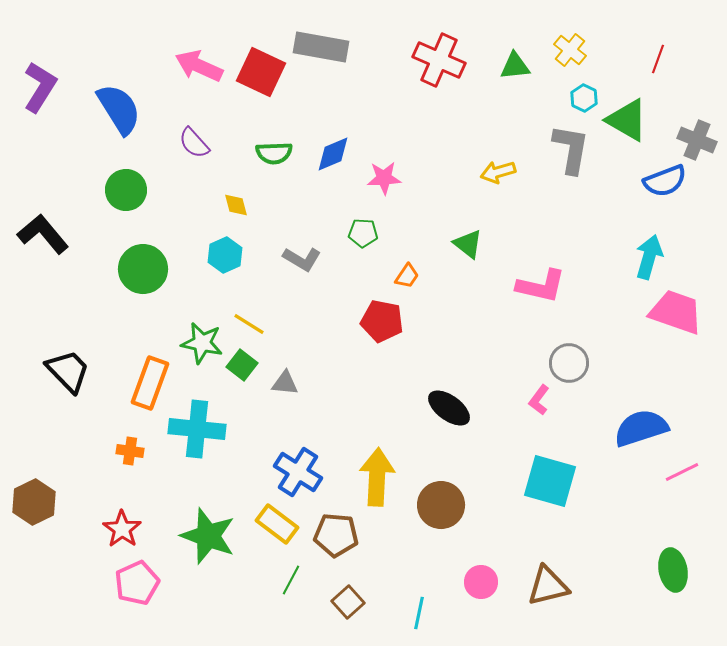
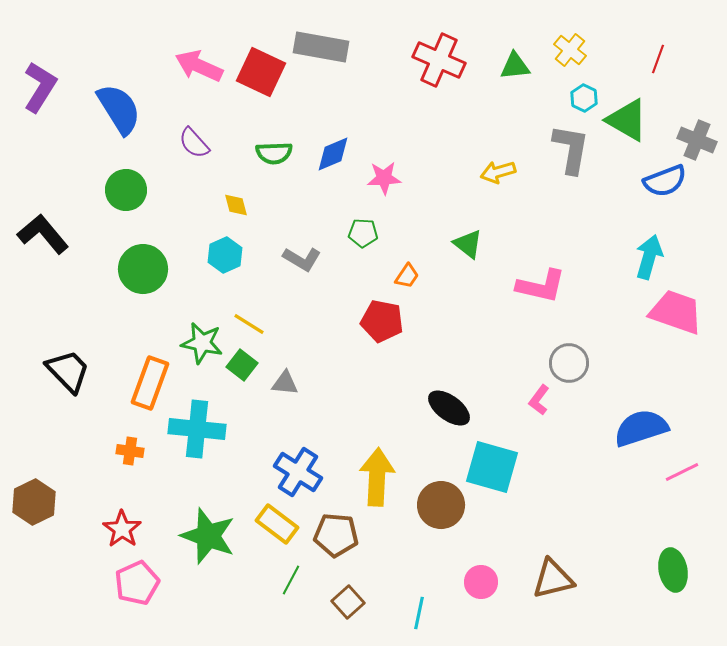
cyan square at (550, 481): moved 58 px left, 14 px up
brown triangle at (548, 586): moved 5 px right, 7 px up
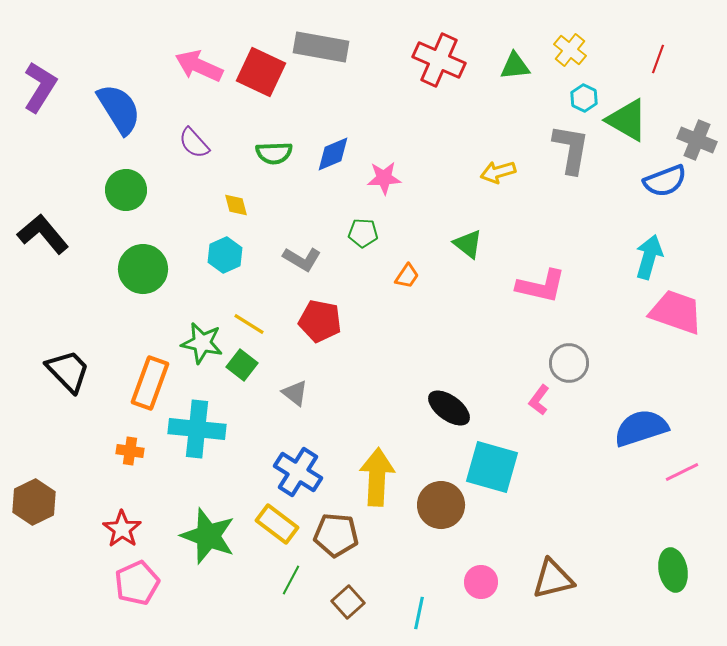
red pentagon at (382, 321): moved 62 px left
gray triangle at (285, 383): moved 10 px right, 10 px down; rotated 32 degrees clockwise
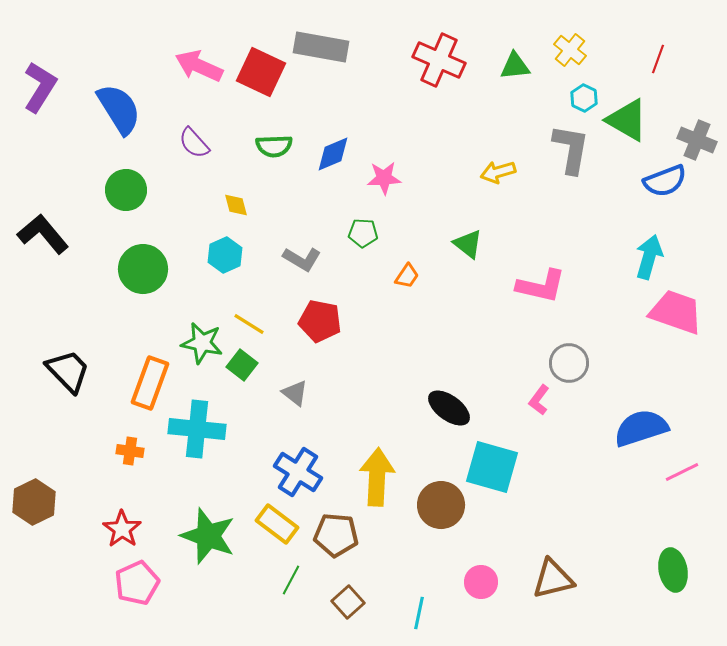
green semicircle at (274, 153): moved 7 px up
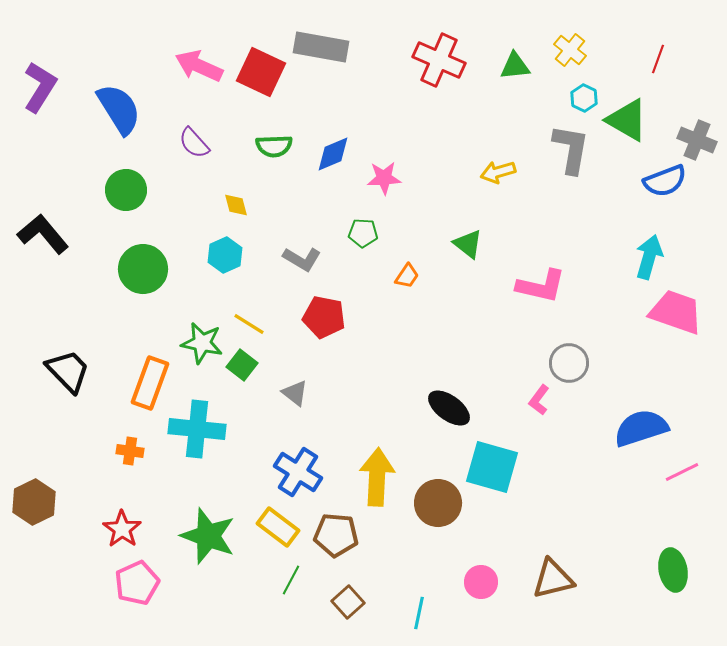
red pentagon at (320, 321): moved 4 px right, 4 px up
brown circle at (441, 505): moved 3 px left, 2 px up
yellow rectangle at (277, 524): moved 1 px right, 3 px down
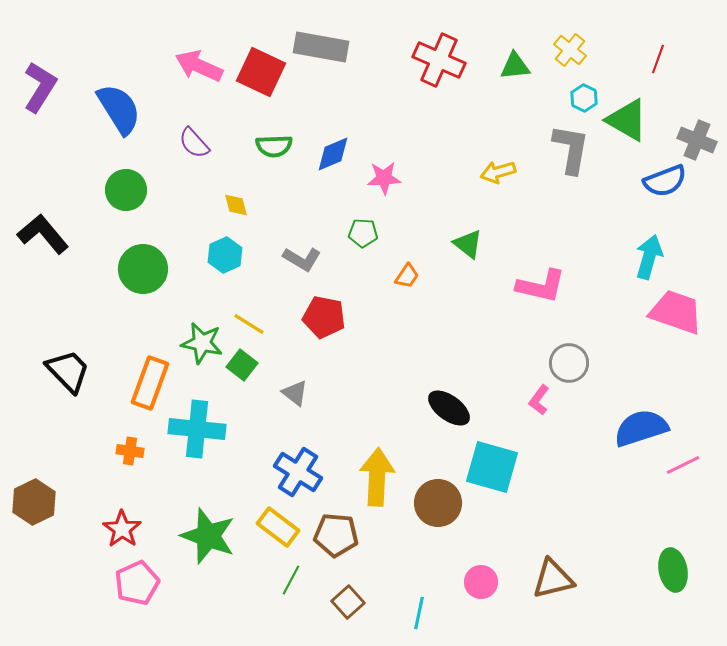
pink line at (682, 472): moved 1 px right, 7 px up
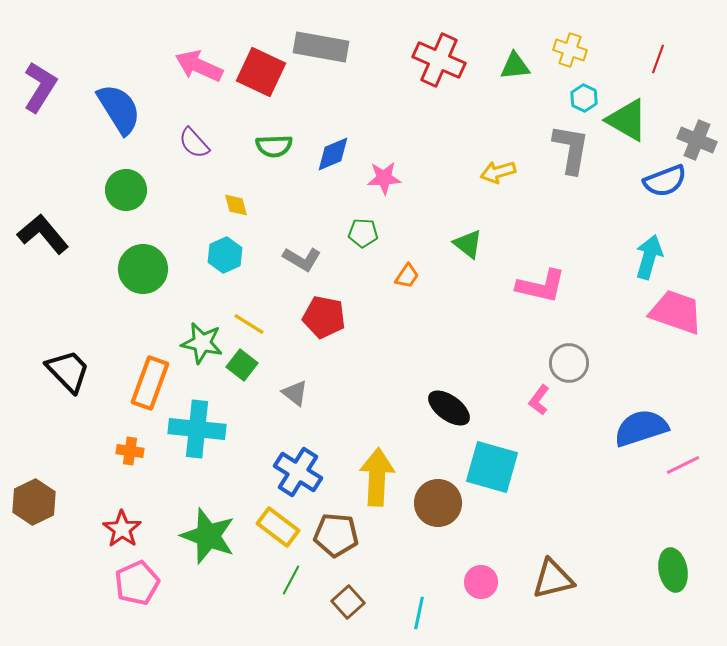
yellow cross at (570, 50): rotated 20 degrees counterclockwise
